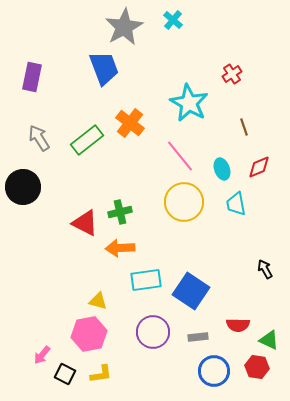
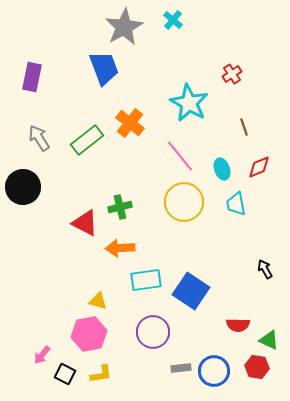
green cross: moved 5 px up
gray rectangle: moved 17 px left, 31 px down
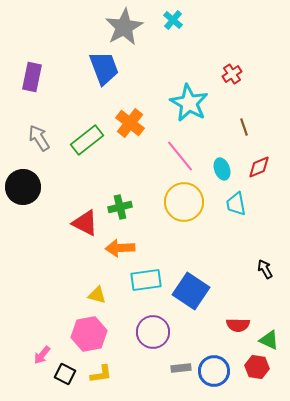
yellow triangle: moved 1 px left, 6 px up
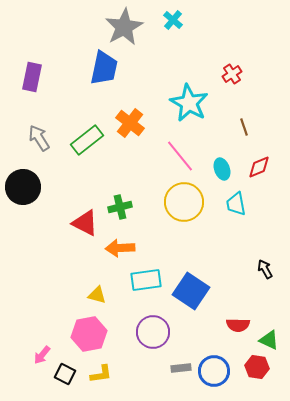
blue trapezoid: rotated 33 degrees clockwise
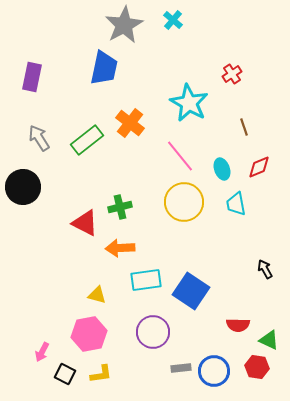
gray star: moved 2 px up
pink arrow: moved 3 px up; rotated 12 degrees counterclockwise
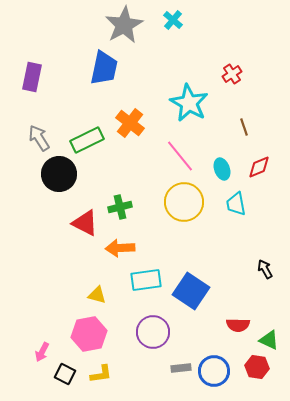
green rectangle: rotated 12 degrees clockwise
black circle: moved 36 px right, 13 px up
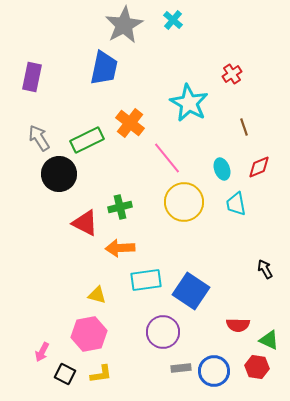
pink line: moved 13 px left, 2 px down
purple circle: moved 10 px right
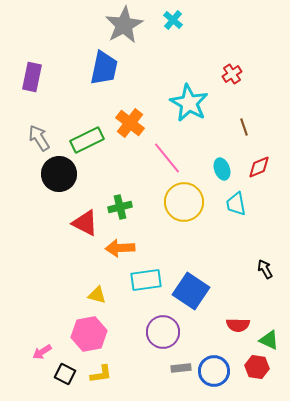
pink arrow: rotated 30 degrees clockwise
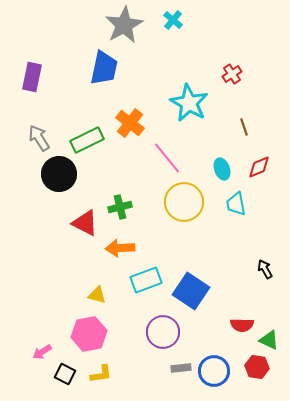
cyan rectangle: rotated 12 degrees counterclockwise
red semicircle: moved 4 px right
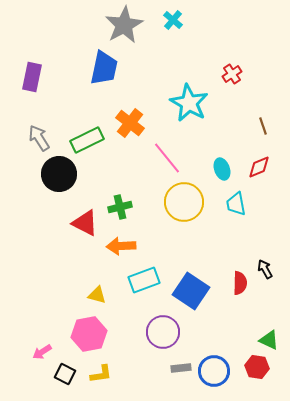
brown line: moved 19 px right, 1 px up
orange arrow: moved 1 px right, 2 px up
cyan rectangle: moved 2 px left
red semicircle: moved 2 px left, 42 px up; rotated 90 degrees counterclockwise
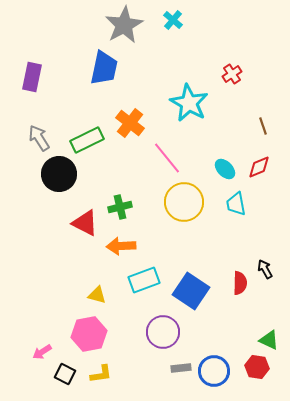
cyan ellipse: moved 3 px right; rotated 25 degrees counterclockwise
